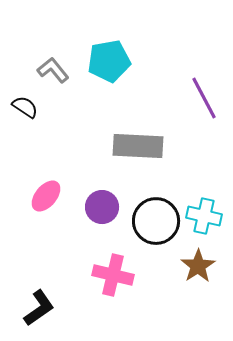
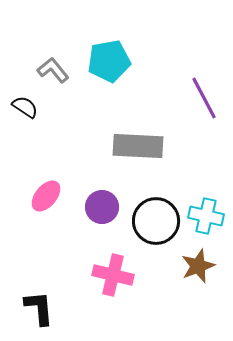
cyan cross: moved 2 px right
brown star: rotated 12 degrees clockwise
black L-shape: rotated 60 degrees counterclockwise
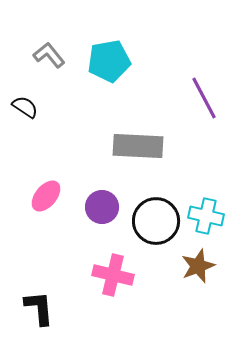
gray L-shape: moved 4 px left, 15 px up
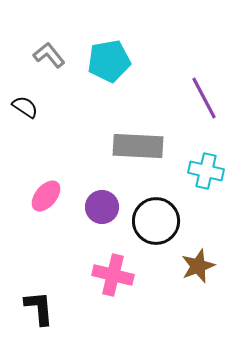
cyan cross: moved 45 px up
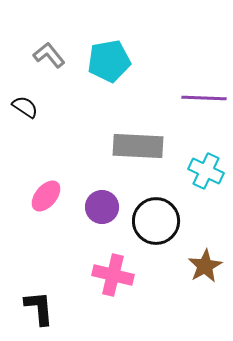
purple line: rotated 60 degrees counterclockwise
cyan cross: rotated 12 degrees clockwise
brown star: moved 7 px right; rotated 8 degrees counterclockwise
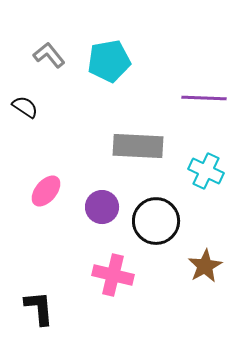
pink ellipse: moved 5 px up
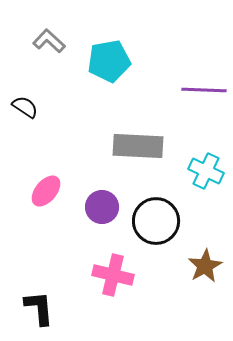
gray L-shape: moved 14 px up; rotated 8 degrees counterclockwise
purple line: moved 8 px up
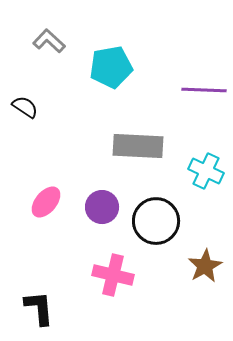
cyan pentagon: moved 2 px right, 6 px down
pink ellipse: moved 11 px down
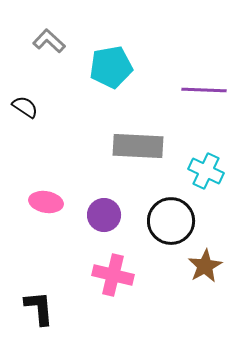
pink ellipse: rotated 60 degrees clockwise
purple circle: moved 2 px right, 8 px down
black circle: moved 15 px right
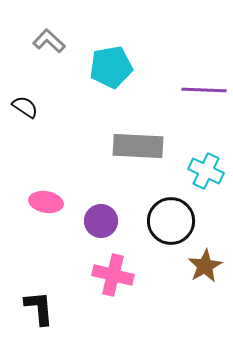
purple circle: moved 3 px left, 6 px down
